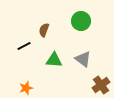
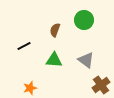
green circle: moved 3 px right, 1 px up
brown semicircle: moved 11 px right
gray triangle: moved 3 px right, 1 px down
orange star: moved 4 px right
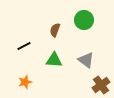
orange star: moved 5 px left, 6 px up
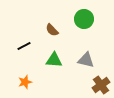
green circle: moved 1 px up
brown semicircle: moved 3 px left; rotated 64 degrees counterclockwise
gray triangle: rotated 24 degrees counterclockwise
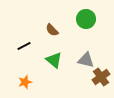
green circle: moved 2 px right
green triangle: rotated 36 degrees clockwise
brown cross: moved 8 px up
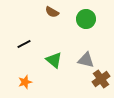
brown semicircle: moved 18 px up; rotated 16 degrees counterclockwise
black line: moved 2 px up
brown cross: moved 2 px down
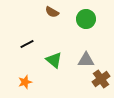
black line: moved 3 px right
gray triangle: rotated 12 degrees counterclockwise
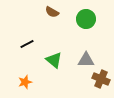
brown cross: rotated 30 degrees counterclockwise
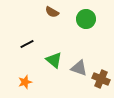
gray triangle: moved 7 px left, 8 px down; rotated 18 degrees clockwise
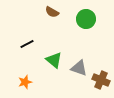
brown cross: moved 1 px down
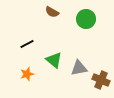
gray triangle: rotated 30 degrees counterclockwise
orange star: moved 2 px right, 8 px up
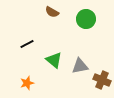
gray triangle: moved 1 px right, 2 px up
orange star: moved 9 px down
brown cross: moved 1 px right
